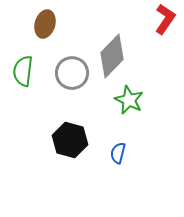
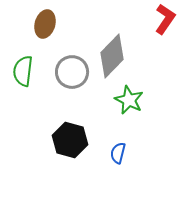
gray circle: moved 1 px up
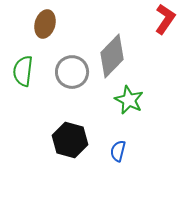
blue semicircle: moved 2 px up
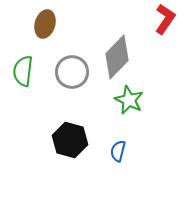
gray diamond: moved 5 px right, 1 px down
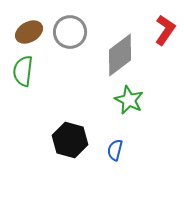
red L-shape: moved 11 px down
brown ellipse: moved 16 px left, 8 px down; rotated 44 degrees clockwise
gray diamond: moved 3 px right, 2 px up; rotated 9 degrees clockwise
gray circle: moved 2 px left, 40 px up
blue semicircle: moved 3 px left, 1 px up
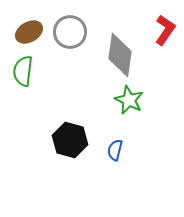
gray diamond: rotated 45 degrees counterclockwise
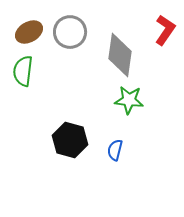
green star: rotated 20 degrees counterclockwise
